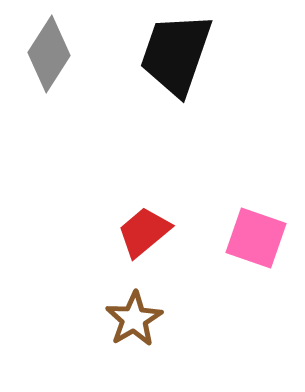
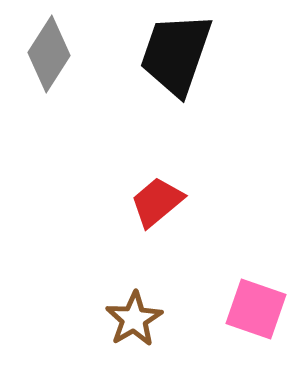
red trapezoid: moved 13 px right, 30 px up
pink square: moved 71 px down
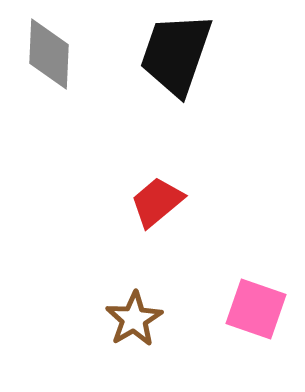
gray diamond: rotated 30 degrees counterclockwise
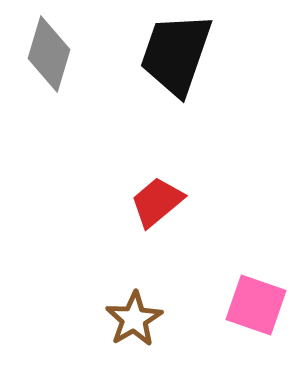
gray diamond: rotated 14 degrees clockwise
pink square: moved 4 px up
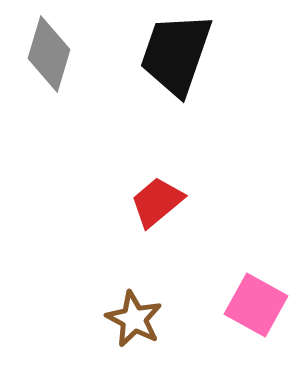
pink square: rotated 10 degrees clockwise
brown star: rotated 14 degrees counterclockwise
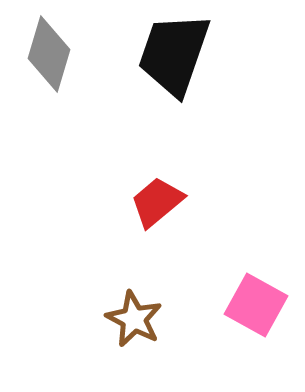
black trapezoid: moved 2 px left
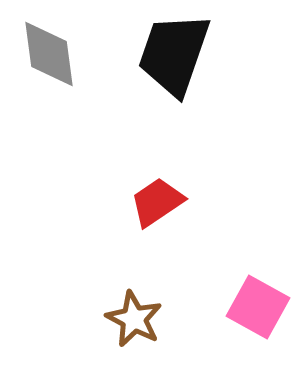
gray diamond: rotated 24 degrees counterclockwise
red trapezoid: rotated 6 degrees clockwise
pink square: moved 2 px right, 2 px down
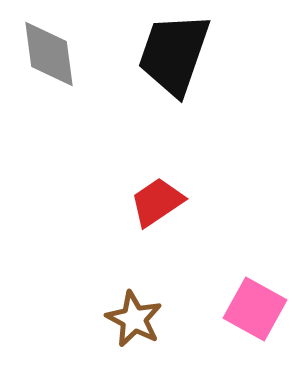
pink square: moved 3 px left, 2 px down
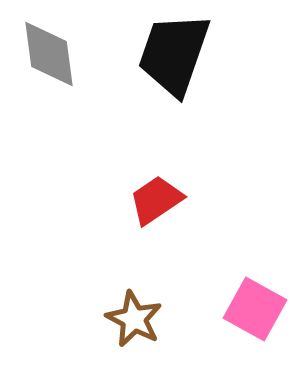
red trapezoid: moved 1 px left, 2 px up
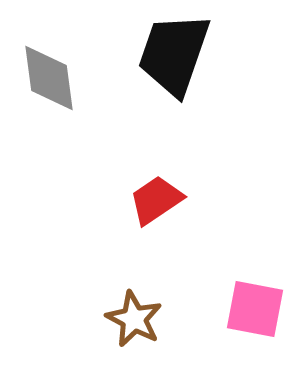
gray diamond: moved 24 px down
pink square: rotated 18 degrees counterclockwise
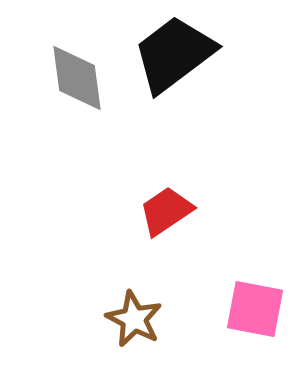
black trapezoid: rotated 34 degrees clockwise
gray diamond: moved 28 px right
red trapezoid: moved 10 px right, 11 px down
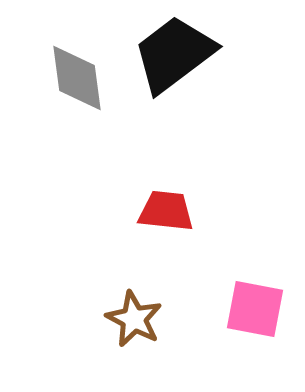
red trapezoid: rotated 40 degrees clockwise
